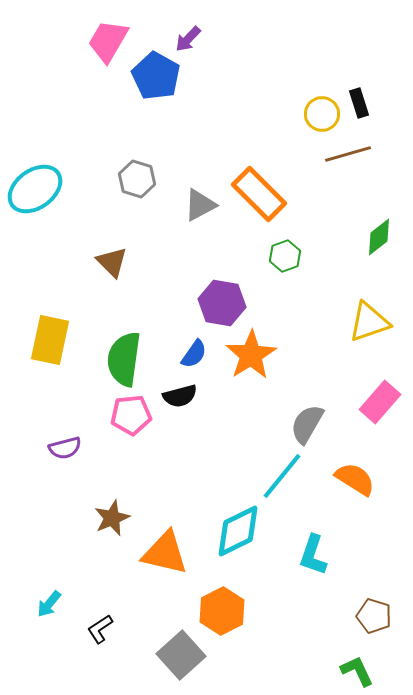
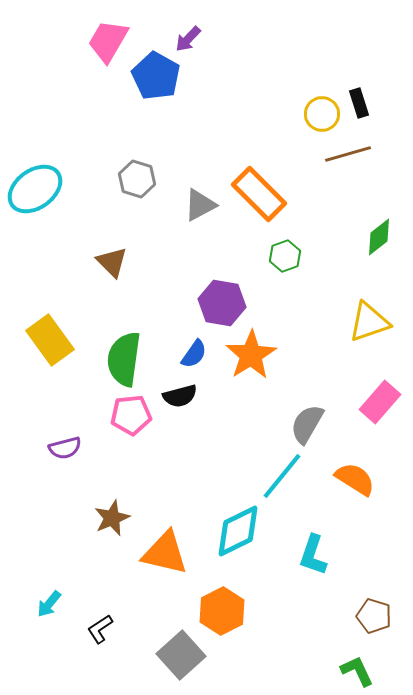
yellow rectangle: rotated 48 degrees counterclockwise
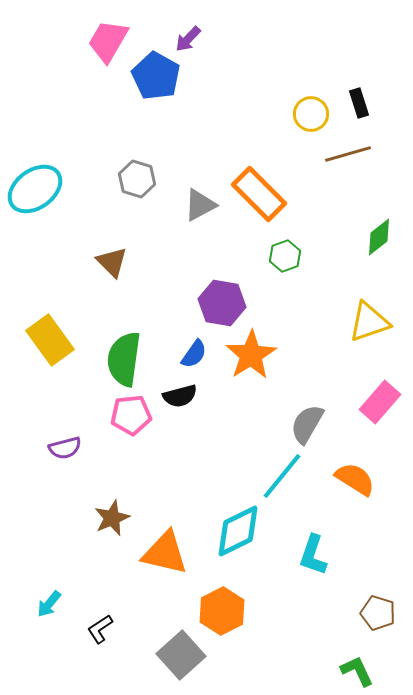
yellow circle: moved 11 px left
brown pentagon: moved 4 px right, 3 px up
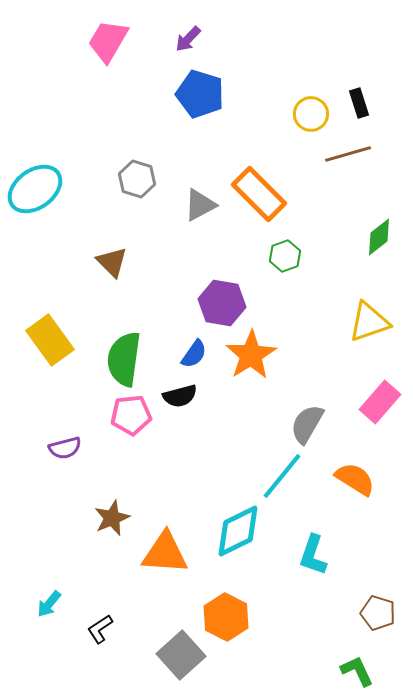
blue pentagon: moved 44 px right, 18 px down; rotated 12 degrees counterclockwise
orange triangle: rotated 9 degrees counterclockwise
orange hexagon: moved 4 px right, 6 px down; rotated 6 degrees counterclockwise
